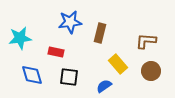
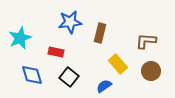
cyan star: rotated 15 degrees counterclockwise
black square: rotated 30 degrees clockwise
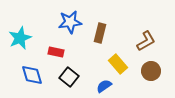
brown L-shape: rotated 145 degrees clockwise
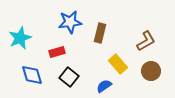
red rectangle: moved 1 px right; rotated 28 degrees counterclockwise
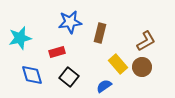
cyan star: rotated 10 degrees clockwise
brown circle: moved 9 px left, 4 px up
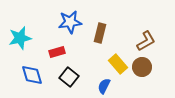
blue semicircle: rotated 28 degrees counterclockwise
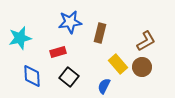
red rectangle: moved 1 px right
blue diamond: moved 1 px down; rotated 15 degrees clockwise
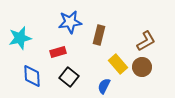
brown rectangle: moved 1 px left, 2 px down
